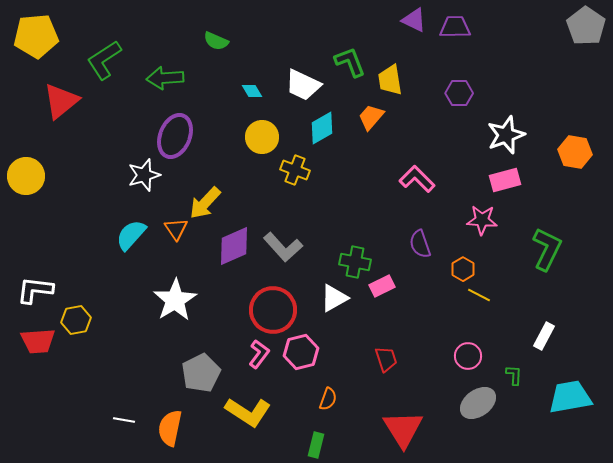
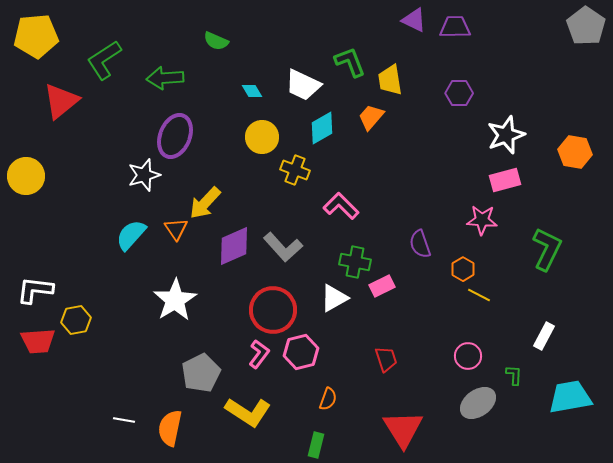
pink L-shape at (417, 179): moved 76 px left, 27 px down
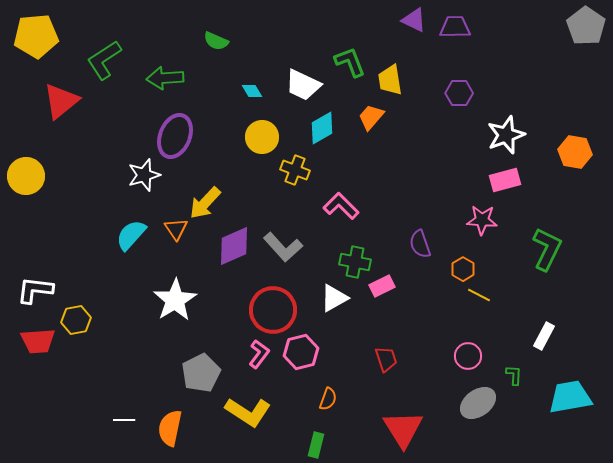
white line at (124, 420): rotated 10 degrees counterclockwise
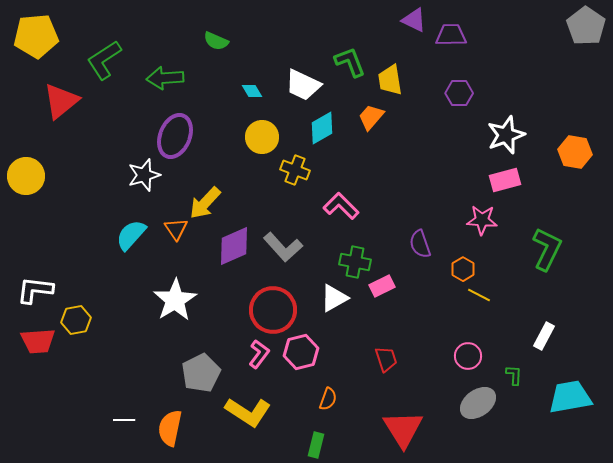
purple trapezoid at (455, 27): moved 4 px left, 8 px down
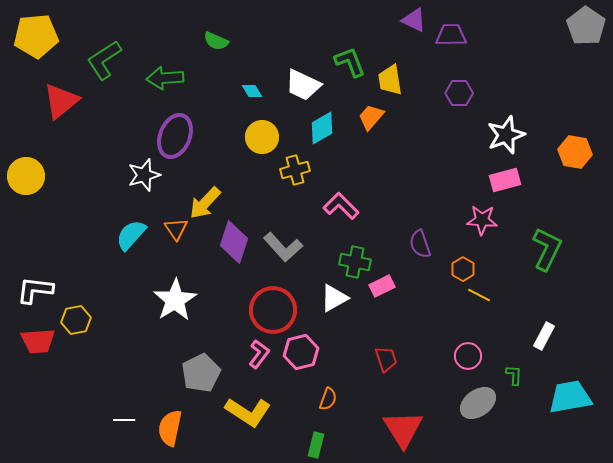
yellow cross at (295, 170): rotated 36 degrees counterclockwise
purple diamond at (234, 246): moved 4 px up; rotated 48 degrees counterclockwise
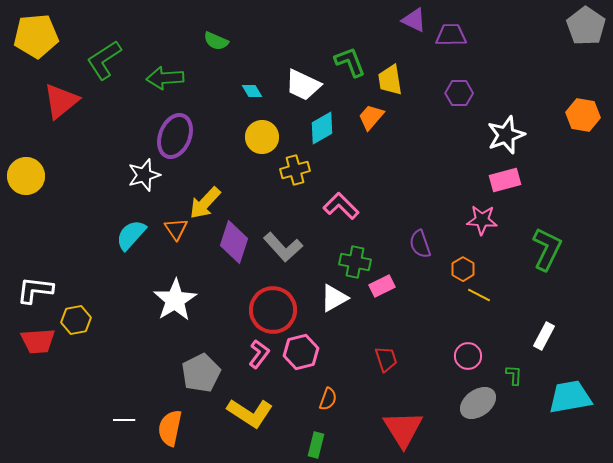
orange hexagon at (575, 152): moved 8 px right, 37 px up
yellow L-shape at (248, 412): moved 2 px right, 1 px down
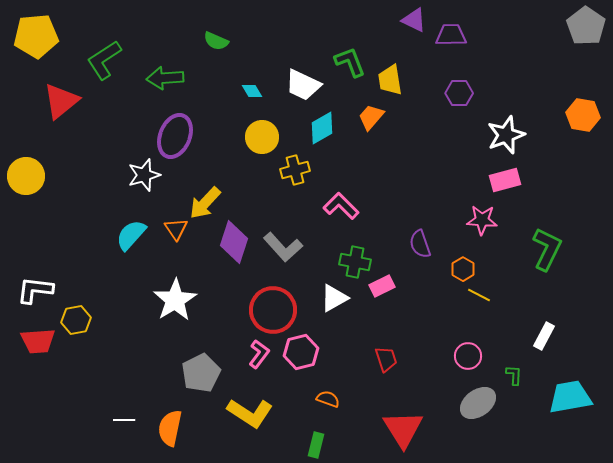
orange semicircle at (328, 399): rotated 90 degrees counterclockwise
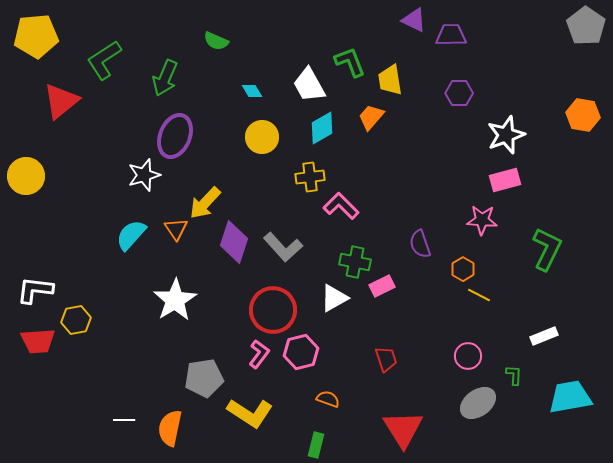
green arrow at (165, 78): rotated 63 degrees counterclockwise
white trapezoid at (303, 85): moved 6 px right; rotated 36 degrees clockwise
yellow cross at (295, 170): moved 15 px right, 7 px down; rotated 8 degrees clockwise
white rectangle at (544, 336): rotated 40 degrees clockwise
gray pentagon at (201, 373): moved 3 px right, 5 px down; rotated 18 degrees clockwise
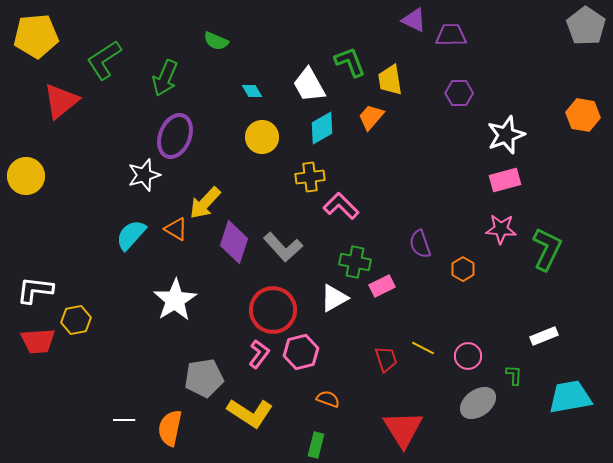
pink star at (482, 220): moved 19 px right, 9 px down
orange triangle at (176, 229): rotated 25 degrees counterclockwise
yellow line at (479, 295): moved 56 px left, 53 px down
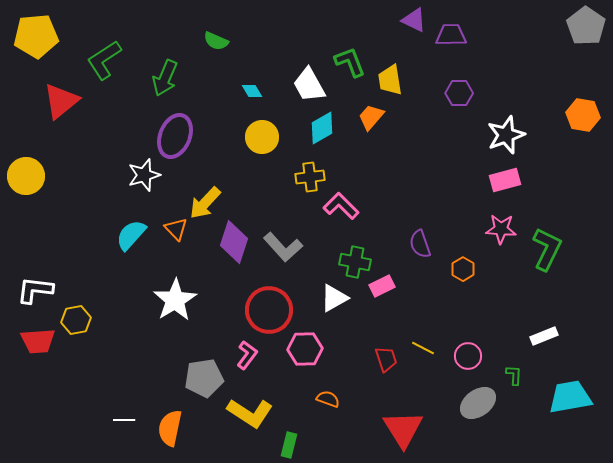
orange triangle at (176, 229): rotated 15 degrees clockwise
red circle at (273, 310): moved 4 px left
pink hexagon at (301, 352): moved 4 px right, 3 px up; rotated 12 degrees clockwise
pink L-shape at (259, 354): moved 12 px left, 1 px down
green rectangle at (316, 445): moved 27 px left
